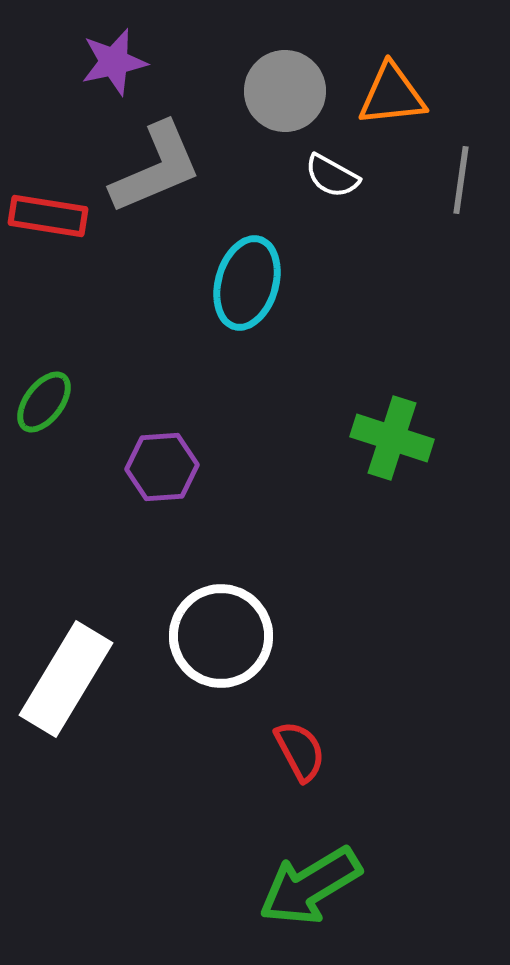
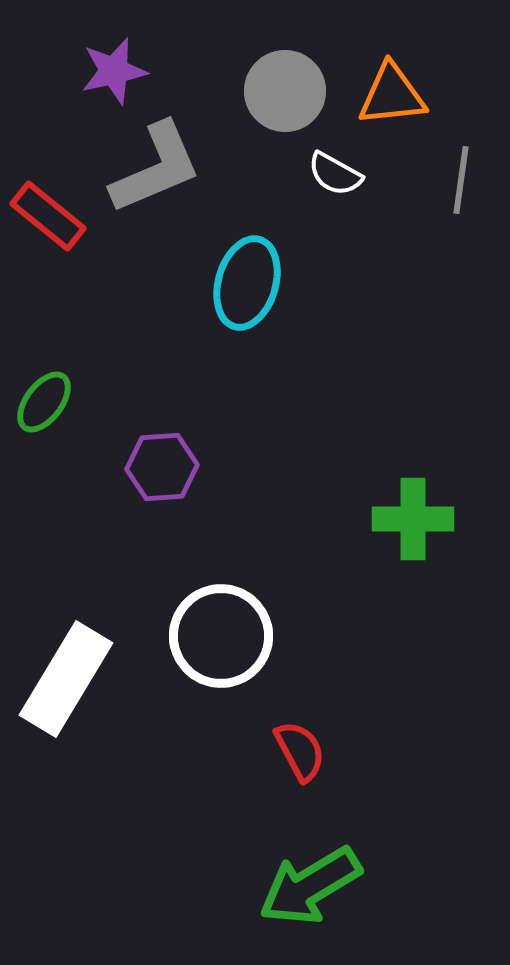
purple star: moved 9 px down
white semicircle: moved 3 px right, 2 px up
red rectangle: rotated 30 degrees clockwise
green cross: moved 21 px right, 81 px down; rotated 18 degrees counterclockwise
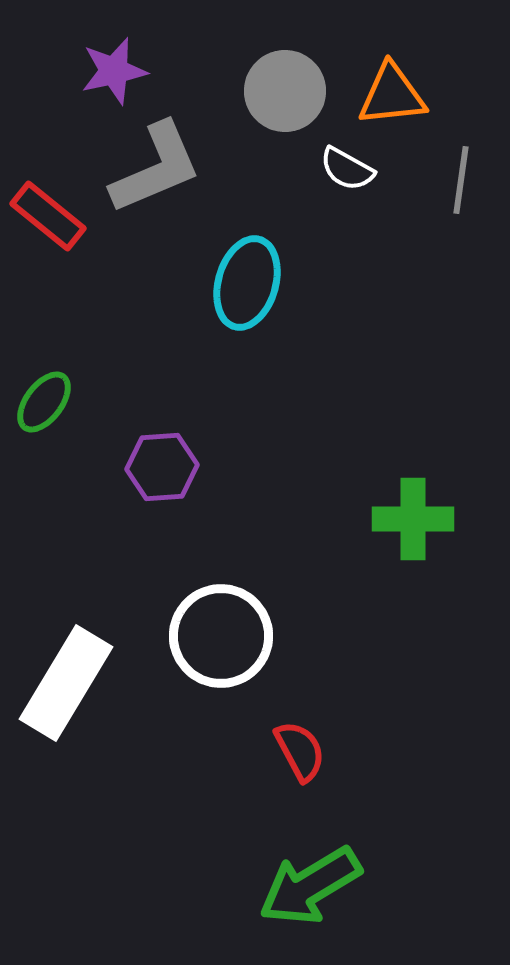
white semicircle: moved 12 px right, 5 px up
white rectangle: moved 4 px down
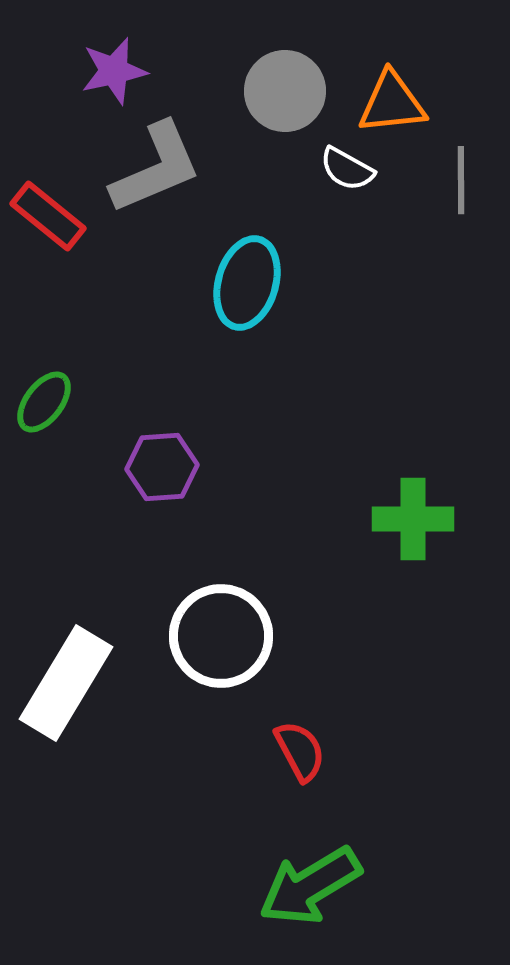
orange triangle: moved 8 px down
gray line: rotated 8 degrees counterclockwise
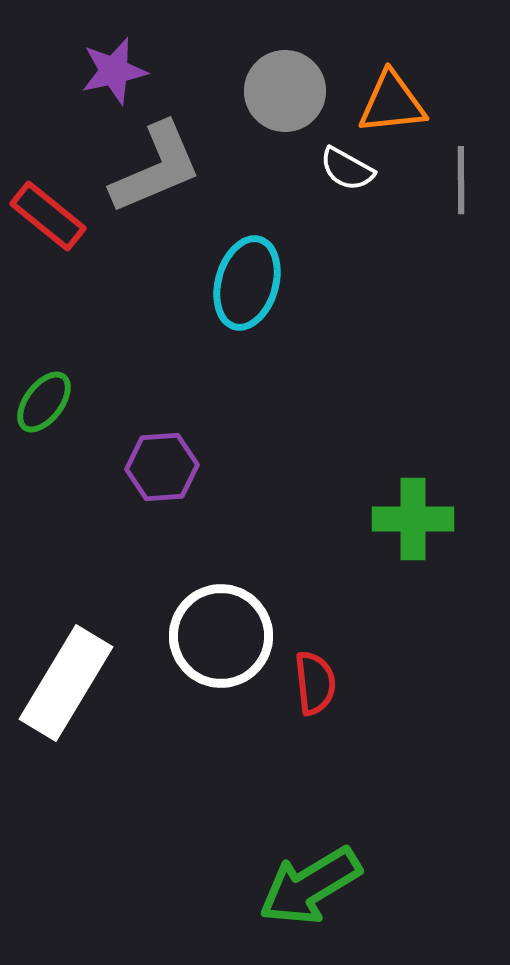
red semicircle: moved 15 px right, 68 px up; rotated 22 degrees clockwise
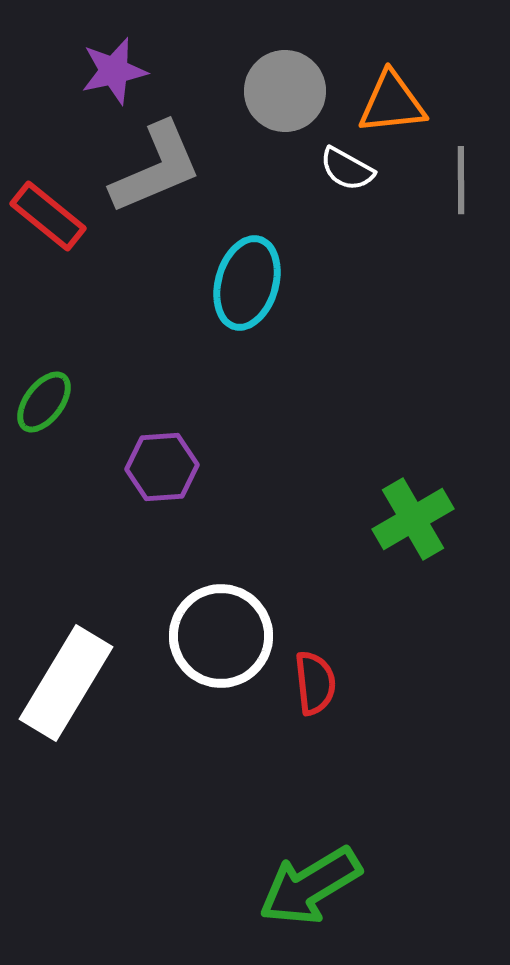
green cross: rotated 30 degrees counterclockwise
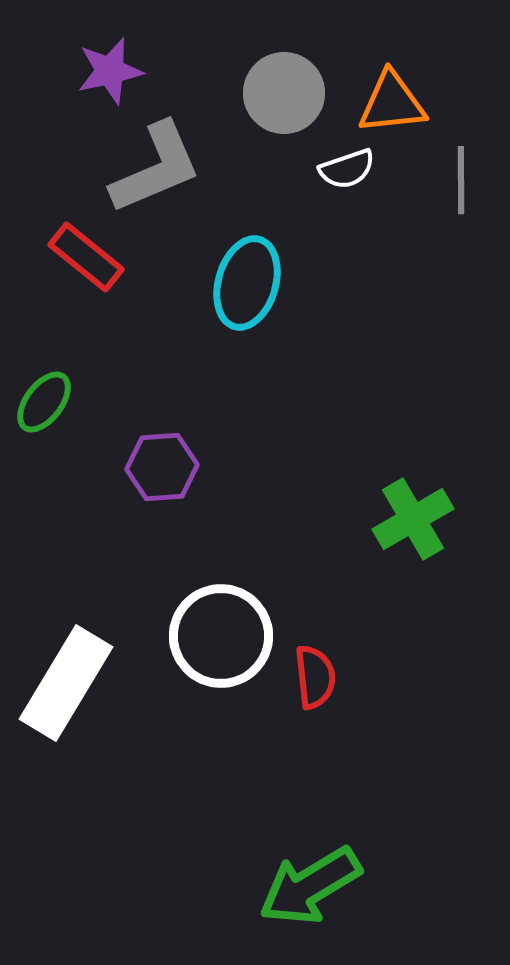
purple star: moved 4 px left
gray circle: moved 1 px left, 2 px down
white semicircle: rotated 48 degrees counterclockwise
red rectangle: moved 38 px right, 41 px down
red semicircle: moved 6 px up
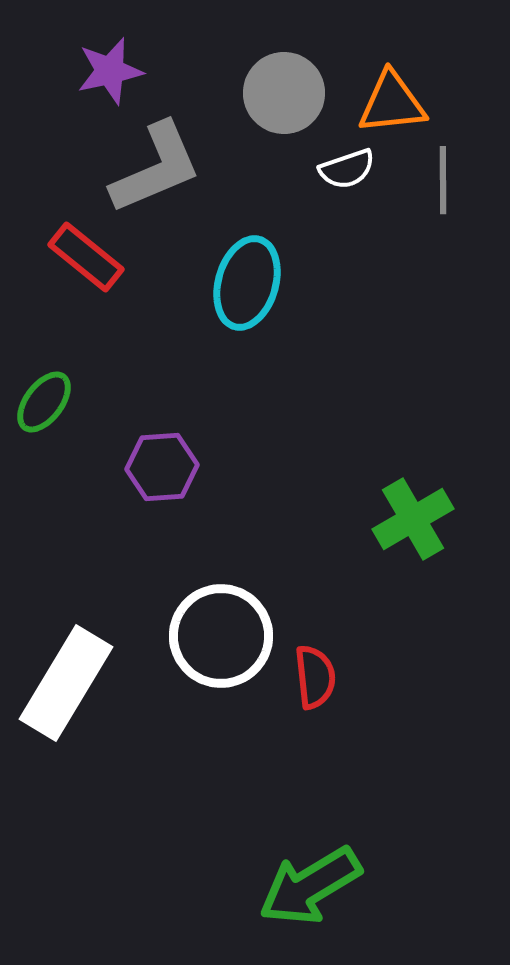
gray line: moved 18 px left
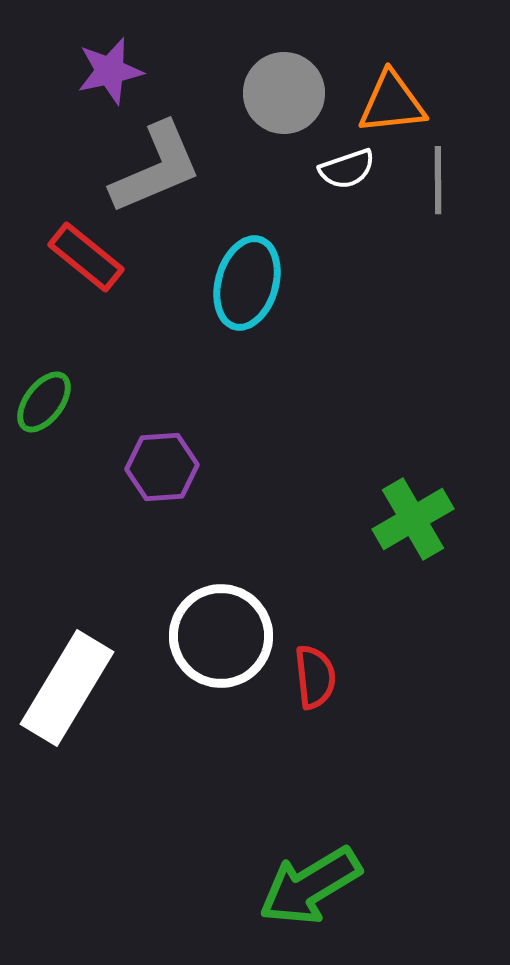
gray line: moved 5 px left
white rectangle: moved 1 px right, 5 px down
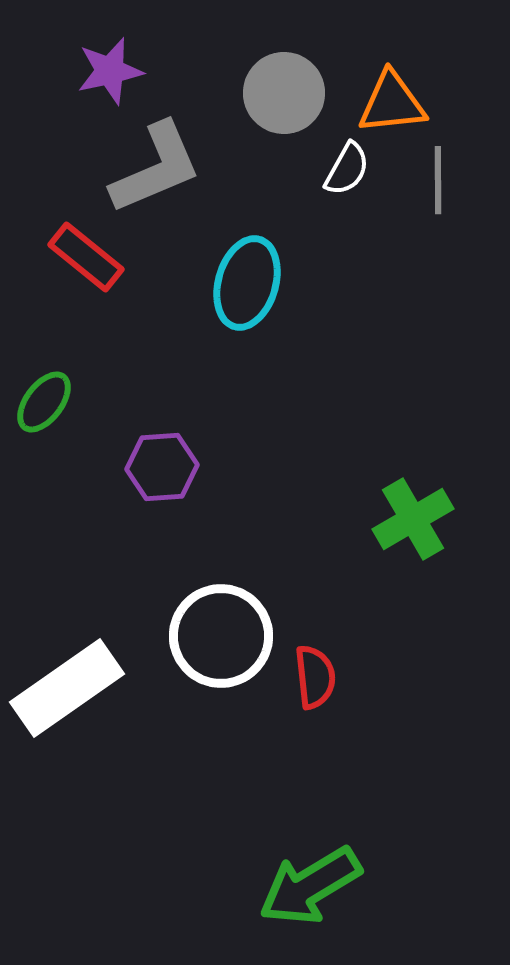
white semicircle: rotated 42 degrees counterclockwise
white rectangle: rotated 24 degrees clockwise
